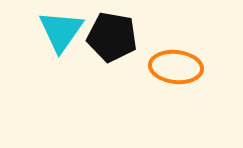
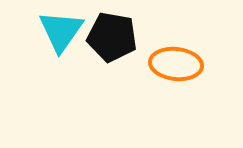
orange ellipse: moved 3 px up
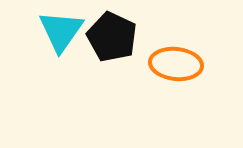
black pentagon: rotated 15 degrees clockwise
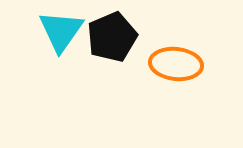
black pentagon: rotated 24 degrees clockwise
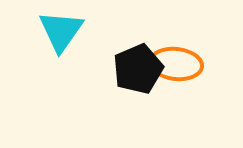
black pentagon: moved 26 px right, 32 px down
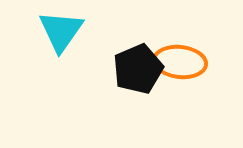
orange ellipse: moved 4 px right, 2 px up
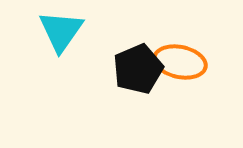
orange ellipse: rotated 6 degrees clockwise
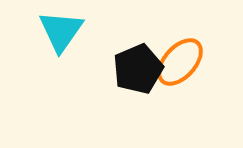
orange ellipse: rotated 60 degrees counterclockwise
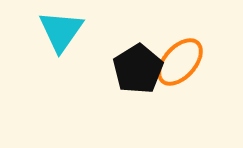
black pentagon: rotated 9 degrees counterclockwise
